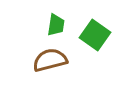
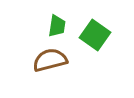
green trapezoid: moved 1 px right, 1 px down
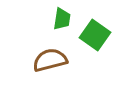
green trapezoid: moved 5 px right, 7 px up
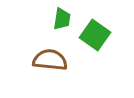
brown semicircle: rotated 20 degrees clockwise
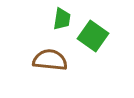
green square: moved 2 px left, 1 px down
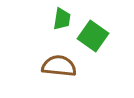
brown semicircle: moved 9 px right, 6 px down
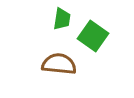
brown semicircle: moved 2 px up
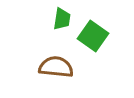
brown semicircle: moved 3 px left, 3 px down
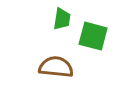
green square: rotated 20 degrees counterclockwise
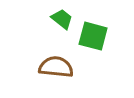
green trapezoid: rotated 60 degrees counterclockwise
